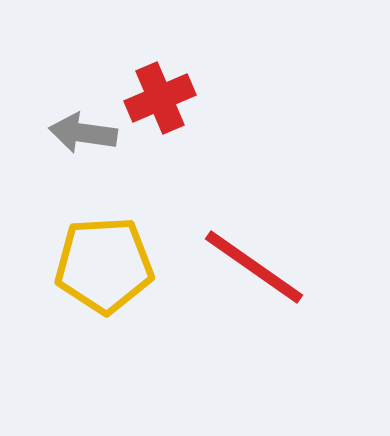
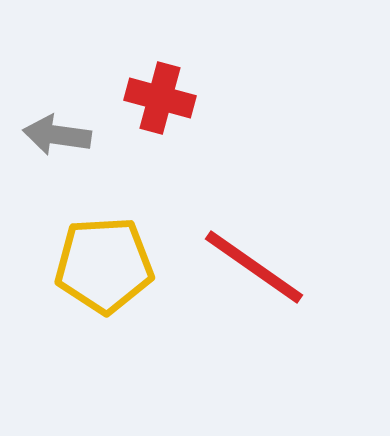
red cross: rotated 38 degrees clockwise
gray arrow: moved 26 px left, 2 px down
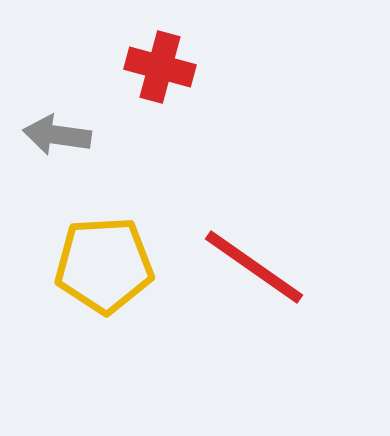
red cross: moved 31 px up
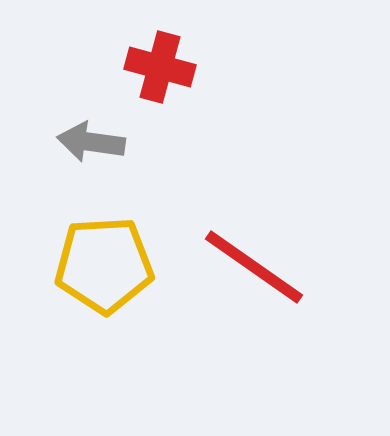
gray arrow: moved 34 px right, 7 px down
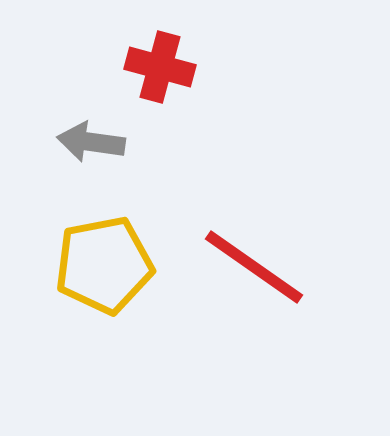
yellow pentagon: rotated 8 degrees counterclockwise
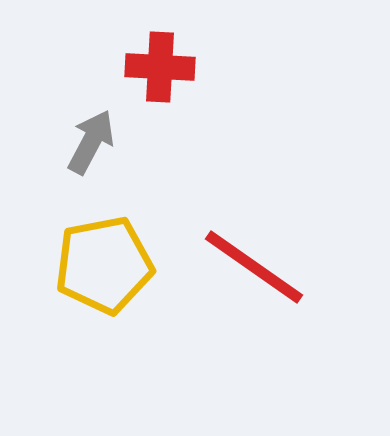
red cross: rotated 12 degrees counterclockwise
gray arrow: rotated 110 degrees clockwise
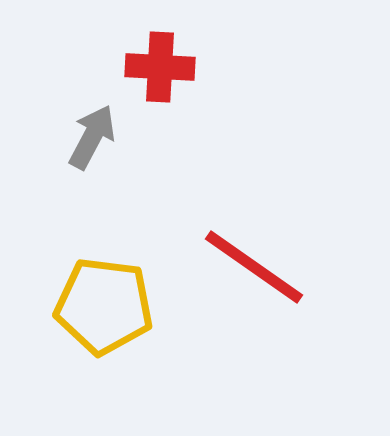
gray arrow: moved 1 px right, 5 px up
yellow pentagon: moved 41 px down; rotated 18 degrees clockwise
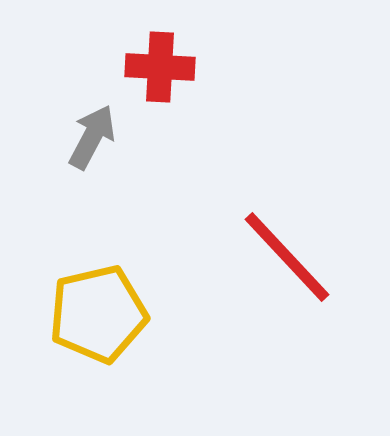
red line: moved 33 px right, 10 px up; rotated 12 degrees clockwise
yellow pentagon: moved 6 px left, 8 px down; rotated 20 degrees counterclockwise
